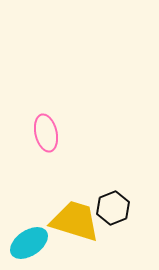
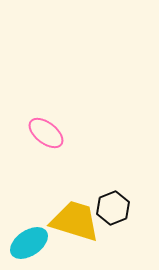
pink ellipse: rotated 39 degrees counterclockwise
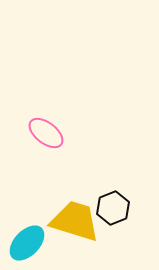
cyan ellipse: moved 2 px left; rotated 12 degrees counterclockwise
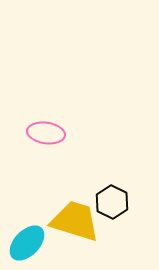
pink ellipse: rotated 30 degrees counterclockwise
black hexagon: moved 1 px left, 6 px up; rotated 12 degrees counterclockwise
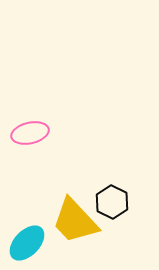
pink ellipse: moved 16 px left; rotated 21 degrees counterclockwise
yellow trapezoid: rotated 150 degrees counterclockwise
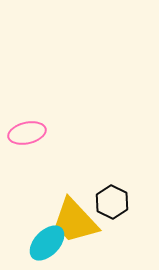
pink ellipse: moved 3 px left
cyan ellipse: moved 20 px right
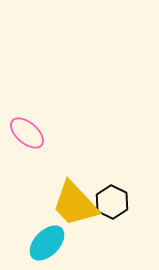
pink ellipse: rotated 54 degrees clockwise
yellow trapezoid: moved 17 px up
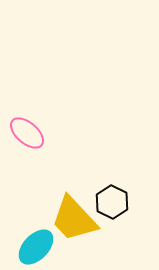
yellow trapezoid: moved 1 px left, 15 px down
cyan ellipse: moved 11 px left, 4 px down
